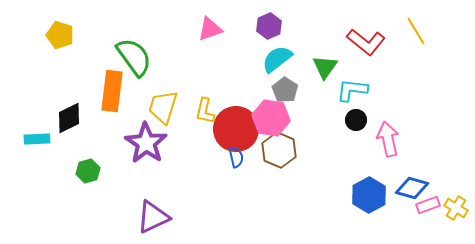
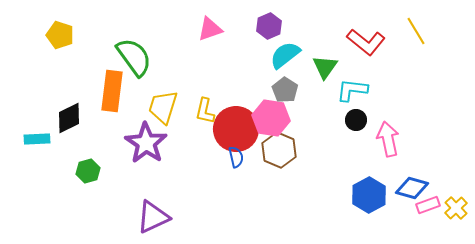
cyan semicircle: moved 8 px right, 4 px up
yellow cross: rotated 15 degrees clockwise
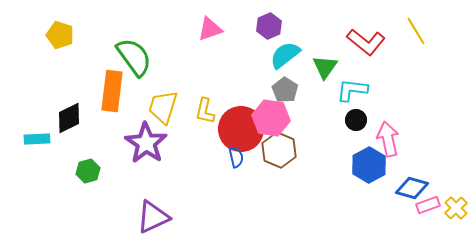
red circle: moved 5 px right
blue hexagon: moved 30 px up
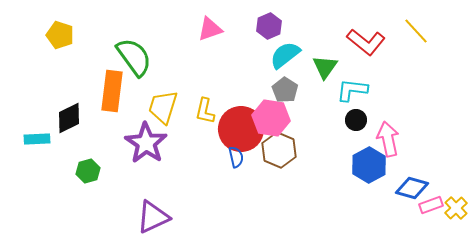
yellow line: rotated 12 degrees counterclockwise
pink rectangle: moved 3 px right
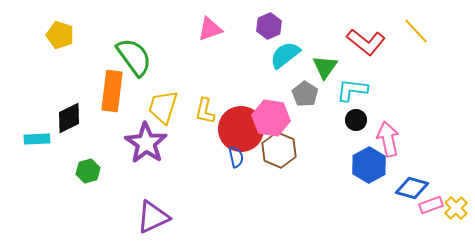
gray pentagon: moved 20 px right, 4 px down
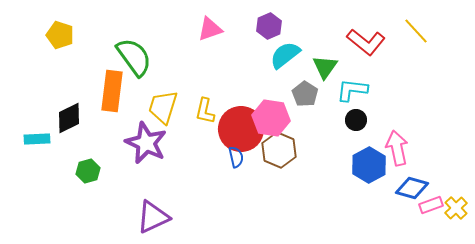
pink arrow: moved 9 px right, 9 px down
purple star: rotated 9 degrees counterclockwise
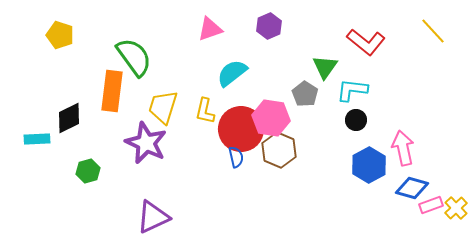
yellow line: moved 17 px right
cyan semicircle: moved 53 px left, 18 px down
pink arrow: moved 6 px right
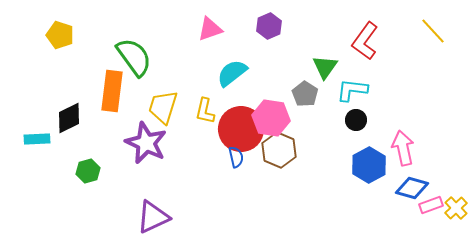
red L-shape: moved 1 px left, 1 px up; rotated 87 degrees clockwise
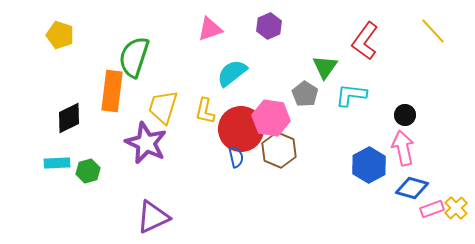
green semicircle: rotated 126 degrees counterclockwise
cyan L-shape: moved 1 px left, 5 px down
black circle: moved 49 px right, 5 px up
cyan rectangle: moved 20 px right, 24 px down
pink rectangle: moved 1 px right, 4 px down
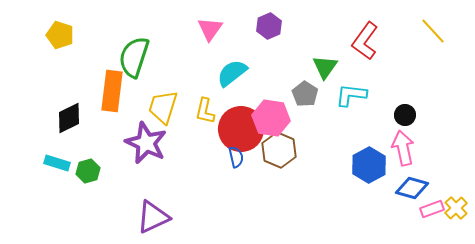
pink triangle: rotated 36 degrees counterclockwise
cyan rectangle: rotated 20 degrees clockwise
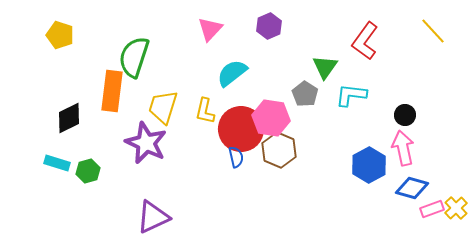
pink triangle: rotated 8 degrees clockwise
